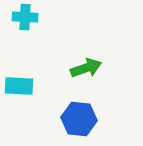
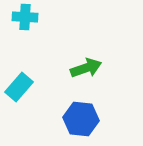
cyan rectangle: moved 1 px down; rotated 52 degrees counterclockwise
blue hexagon: moved 2 px right
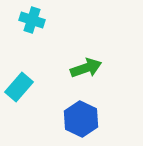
cyan cross: moved 7 px right, 3 px down; rotated 15 degrees clockwise
blue hexagon: rotated 20 degrees clockwise
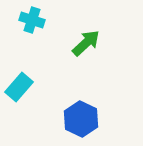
green arrow: moved 25 px up; rotated 24 degrees counterclockwise
